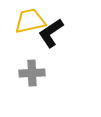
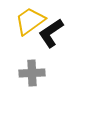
yellow trapezoid: rotated 24 degrees counterclockwise
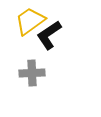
black L-shape: moved 2 px left, 2 px down
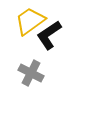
gray cross: moved 1 px left; rotated 30 degrees clockwise
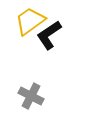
gray cross: moved 23 px down
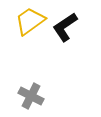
black L-shape: moved 16 px right, 8 px up
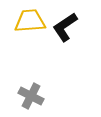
yellow trapezoid: rotated 32 degrees clockwise
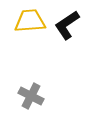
black L-shape: moved 2 px right, 2 px up
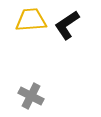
yellow trapezoid: moved 1 px right, 1 px up
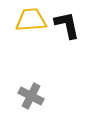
black L-shape: rotated 112 degrees clockwise
